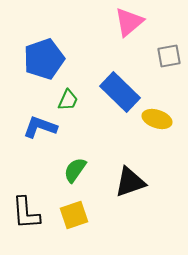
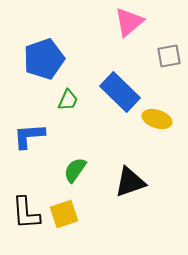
blue L-shape: moved 11 px left, 9 px down; rotated 24 degrees counterclockwise
yellow square: moved 10 px left, 1 px up
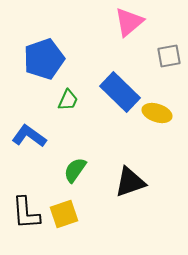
yellow ellipse: moved 6 px up
blue L-shape: rotated 40 degrees clockwise
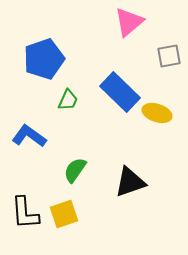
black L-shape: moved 1 px left
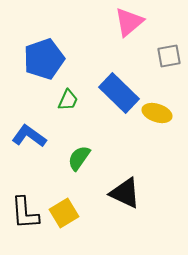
blue rectangle: moved 1 px left, 1 px down
green semicircle: moved 4 px right, 12 px up
black triangle: moved 5 px left, 11 px down; rotated 44 degrees clockwise
yellow square: moved 1 px up; rotated 12 degrees counterclockwise
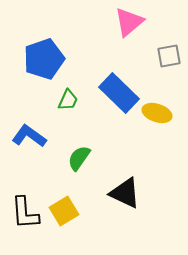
yellow square: moved 2 px up
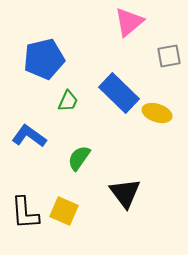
blue pentagon: rotated 6 degrees clockwise
green trapezoid: moved 1 px down
black triangle: rotated 28 degrees clockwise
yellow square: rotated 36 degrees counterclockwise
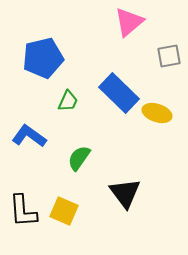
blue pentagon: moved 1 px left, 1 px up
black L-shape: moved 2 px left, 2 px up
